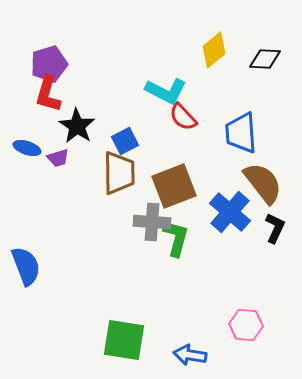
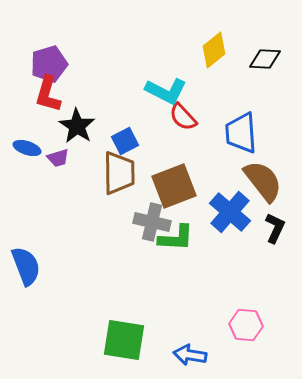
brown semicircle: moved 2 px up
gray cross: rotated 9 degrees clockwise
green L-shape: rotated 78 degrees clockwise
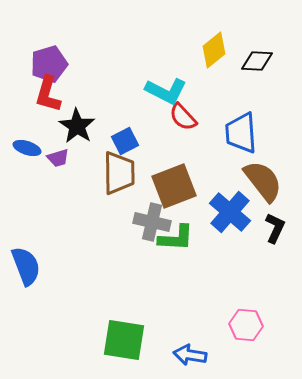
black diamond: moved 8 px left, 2 px down
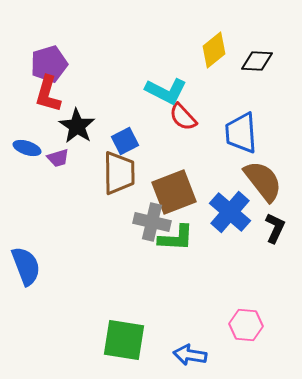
brown square: moved 6 px down
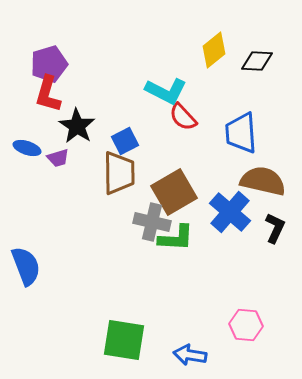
brown semicircle: rotated 39 degrees counterclockwise
brown square: rotated 9 degrees counterclockwise
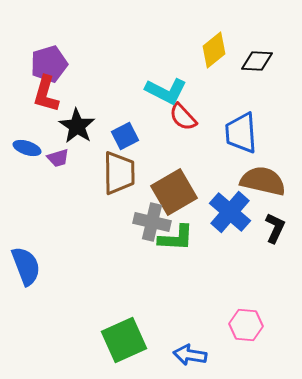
red L-shape: moved 2 px left
blue square: moved 5 px up
green square: rotated 33 degrees counterclockwise
